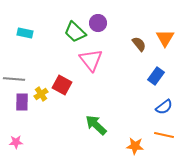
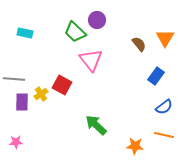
purple circle: moved 1 px left, 3 px up
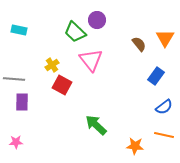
cyan rectangle: moved 6 px left, 3 px up
yellow cross: moved 11 px right, 29 px up
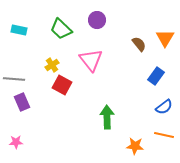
green trapezoid: moved 14 px left, 3 px up
purple rectangle: rotated 24 degrees counterclockwise
green arrow: moved 11 px right, 8 px up; rotated 45 degrees clockwise
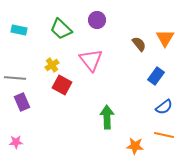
gray line: moved 1 px right, 1 px up
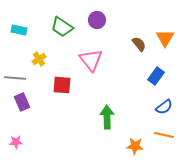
green trapezoid: moved 1 px right, 2 px up; rotated 10 degrees counterclockwise
yellow cross: moved 13 px left, 6 px up
red square: rotated 24 degrees counterclockwise
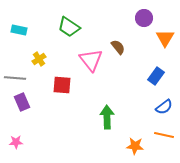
purple circle: moved 47 px right, 2 px up
green trapezoid: moved 7 px right
brown semicircle: moved 21 px left, 3 px down
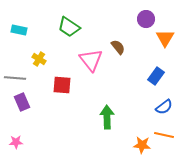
purple circle: moved 2 px right, 1 px down
yellow cross: rotated 24 degrees counterclockwise
orange star: moved 7 px right, 1 px up
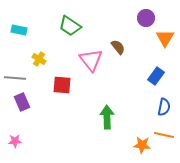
purple circle: moved 1 px up
green trapezoid: moved 1 px right, 1 px up
blue semicircle: rotated 42 degrees counterclockwise
pink star: moved 1 px left, 1 px up
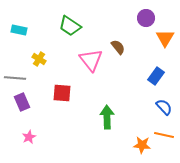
red square: moved 8 px down
blue semicircle: rotated 54 degrees counterclockwise
pink star: moved 14 px right, 4 px up; rotated 24 degrees counterclockwise
